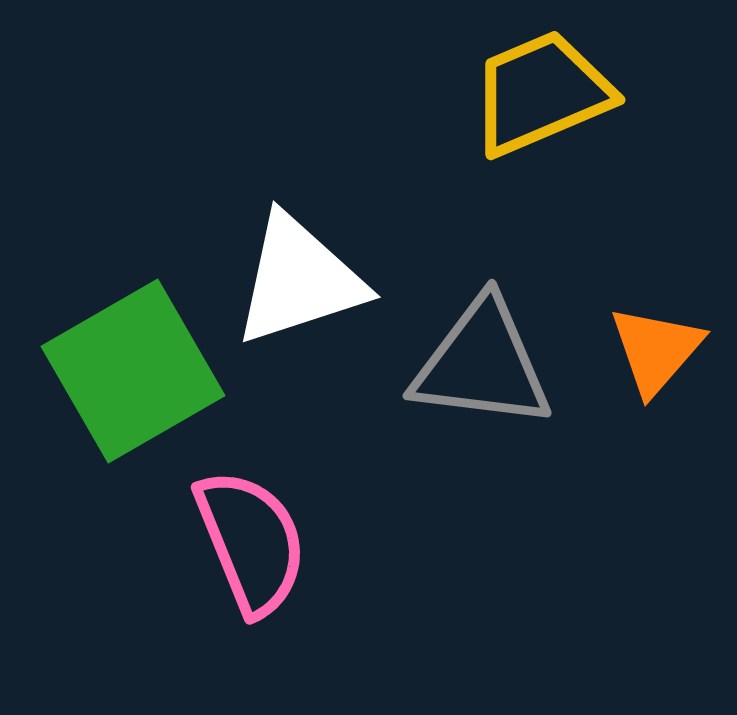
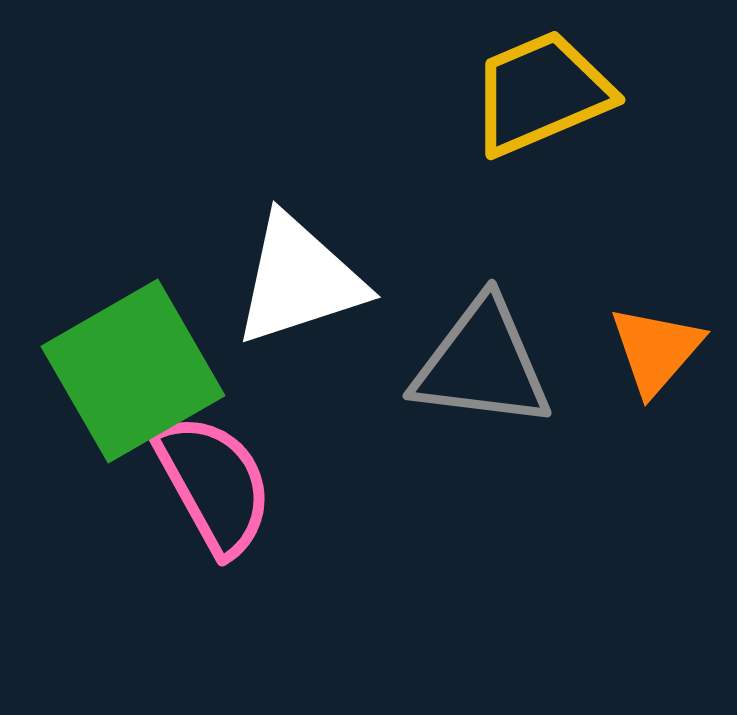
pink semicircle: moved 37 px left, 58 px up; rotated 7 degrees counterclockwise
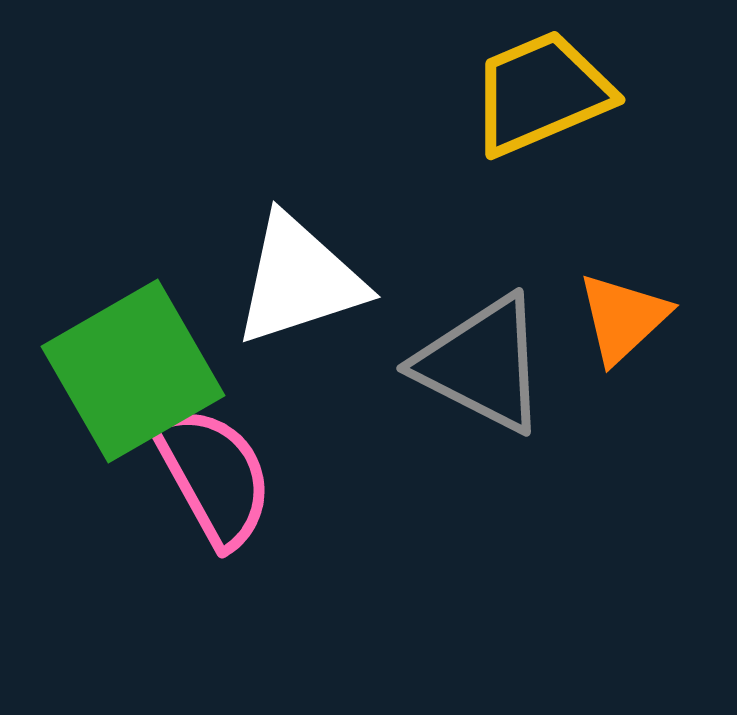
orange triangle: moved 33 px left, 32 px up; rotated 6 degrees clockwise
gray triangle: rotated 20 degrees clockwise
pink semicircle: moved 8 px up
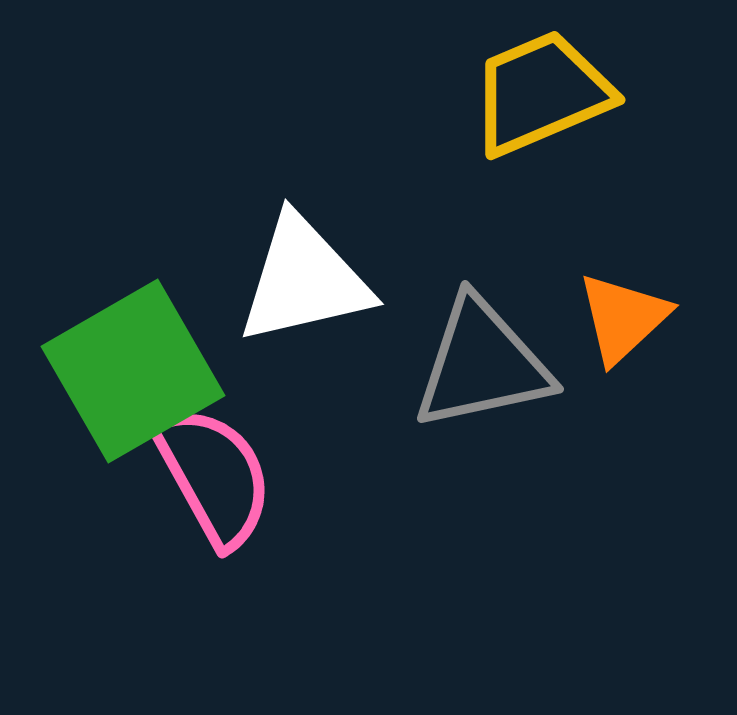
white triangle: moved 5 px right; rotated 5 degrees clockwise
gray triangle: rotated 39 degrees counterclockwise
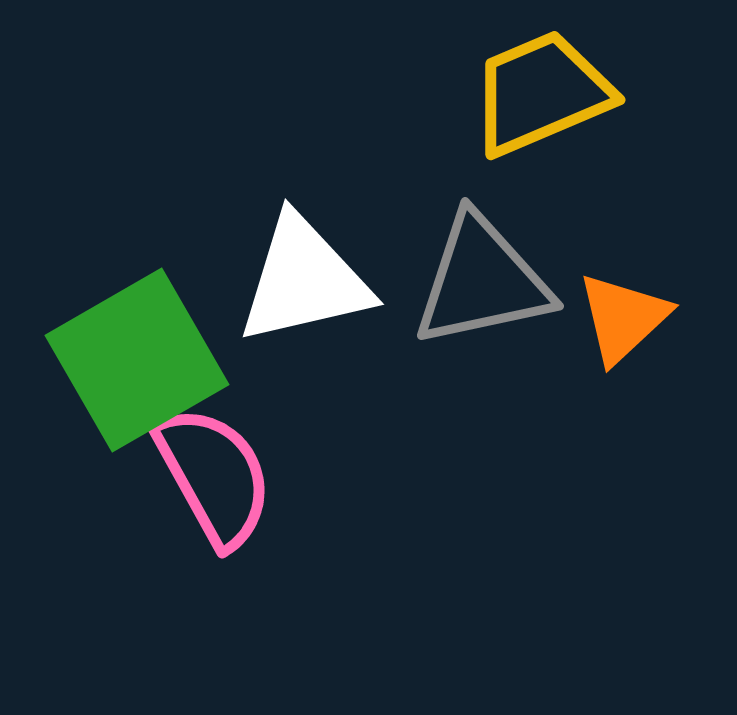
gray triangle: moved 83 px up
green square: moved 4 px right, 11 px up
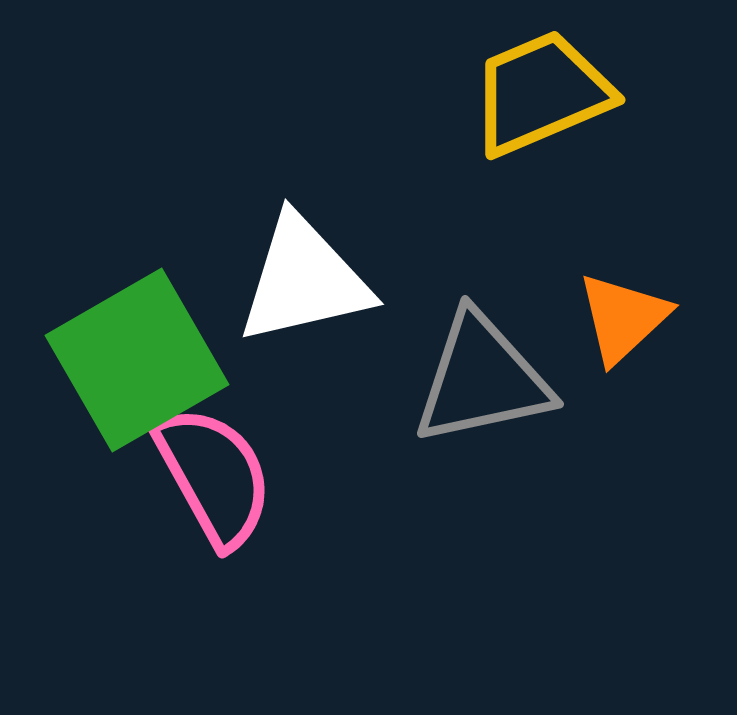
gray triangle: moved 98 px down
